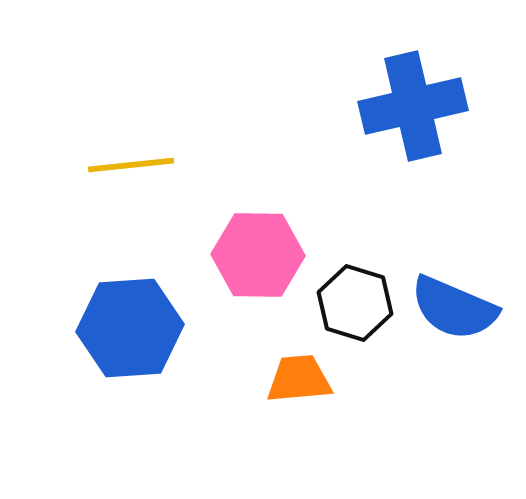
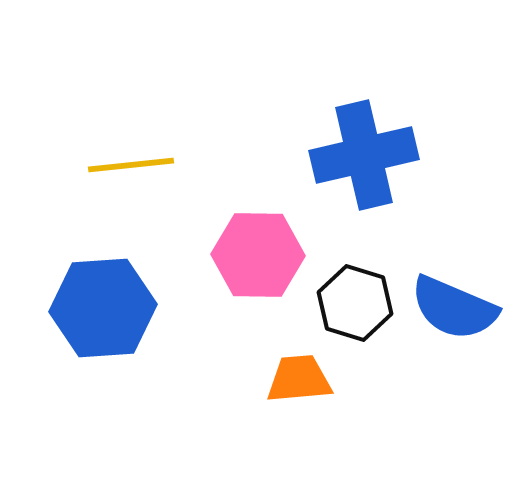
blue cross: moved 49 px left, 49 px down
blue hexagon: moved 27 px left, 20 px up
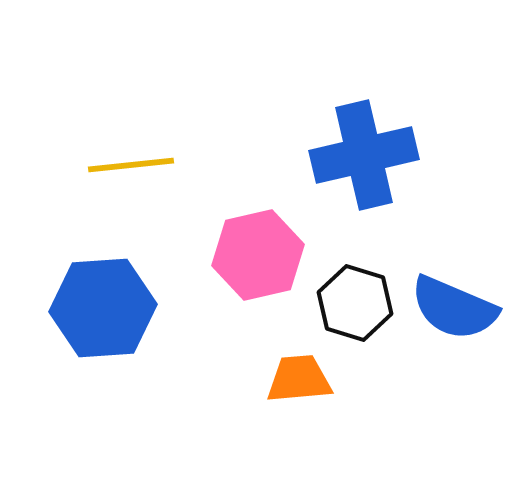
pink hexagon: rotated 14 degrees counterclockwise
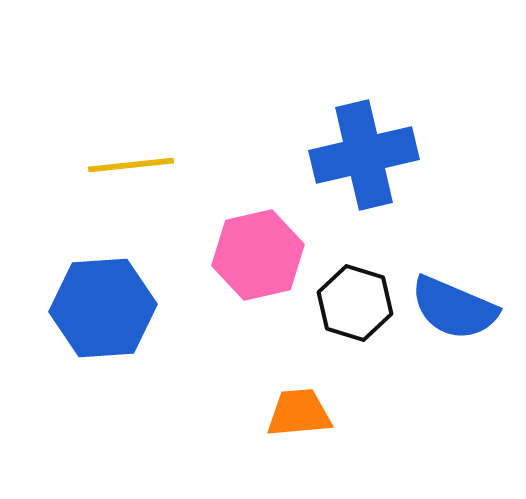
orange trapezoid: moved 34 px down
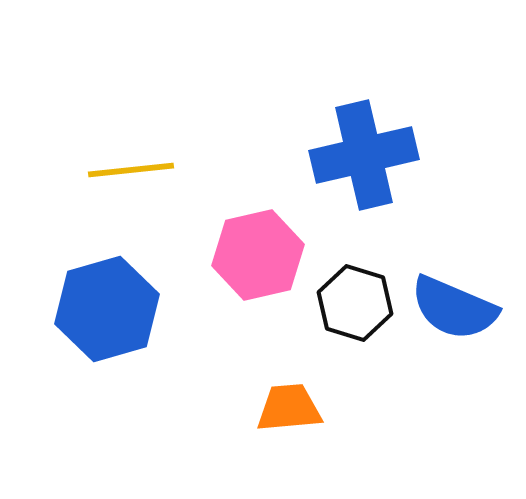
yellow line: moved 5 px down
blue hexagon: moved 4 px right, 1 px down; rotated 12 degrees counterclockwise
orange trapezoid: moved 10 px left, 5 px up
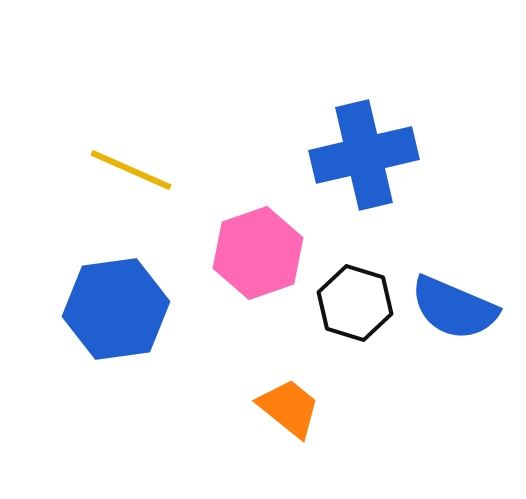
yellow line: rotated 30 degrees clockwise
pink hexagon: moved 2 px up; rotated 6 degrees counterclockwise
blue hexagon: moved 9 px right; rotated 8 degrees clockwise
orange trapezoid: rotated 44 degrees clockwise
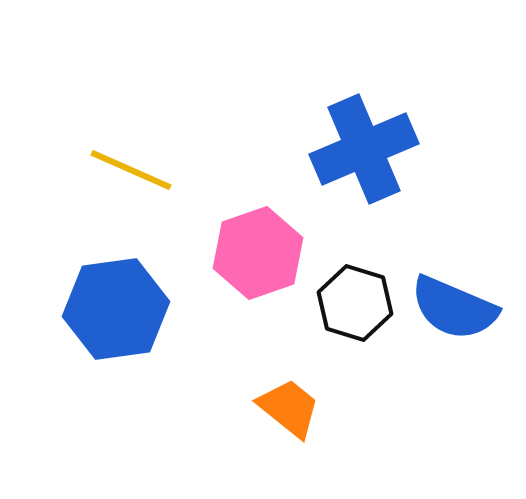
blue cross: moved 6 px up; rotated 10 degrees counterclockwise
